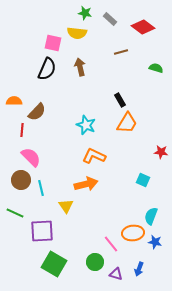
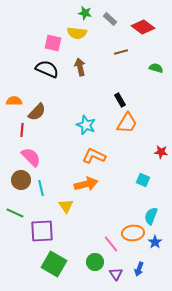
black semicircle: rotated 90 degrees counterclockwise
blue star: rotated 24 degrees clockwise
purple triangle: rotated 40 degrees clockwise
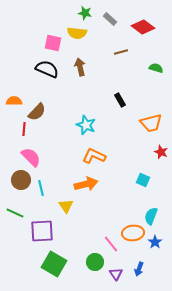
orange trapezoid: moved 24 px right; rotated 45 degrees clockwise
red line: moved 2 px right, 1 px up
red star: rotated 16 degrees clockwise
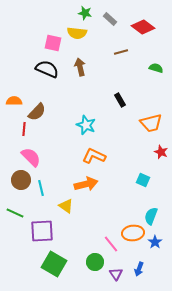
yellow triangle: rotated 21 degrees counterclockwise
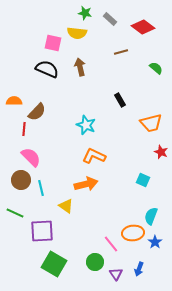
green semicircle: rotated 24 degrees clockwise
